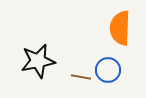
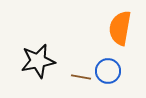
orange semicircle: rotated 8 degrees clockwise
blue circle: moved 1 px down
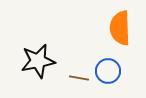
orange semicircle: rotated 12 degrees counterclockwise
brown line: moved 2 px left, 1 px down
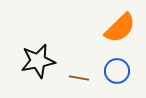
orange semicircle: rotated 132 degrees counterclockwise
blue circle: moved 9 px right
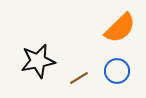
brown line: rotated 42 degrees counterclockwise
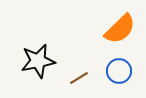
orange semicircle: moved 1 px down
blue circle: moved 2 px right
